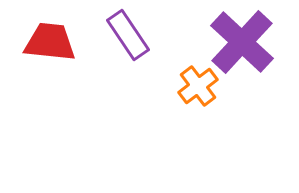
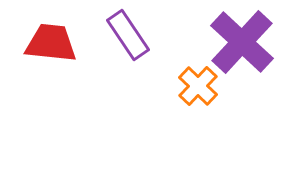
red trapezoid: moved 1 px right, 1 px down
orange cross: rotated 9 degrees counterclockwise
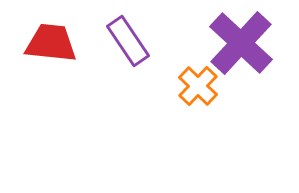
purple rectangle: moved 6 px down
purple cross: moved 1 px left, 1 px down
